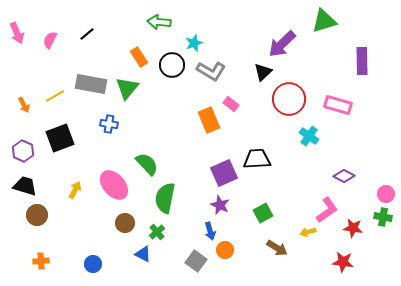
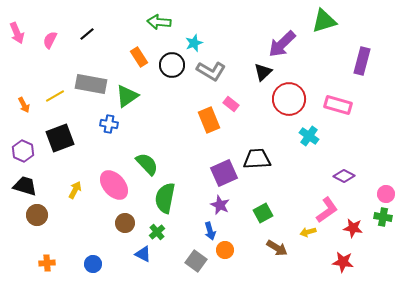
purple rectangle at (362, 61): rotated 16 degrees clockwise
green triangle at (127, 88): moved 8 px down; rotated 15 degrees clockwise
orange cross at (41, 261): moved 6 px right, 2 px down
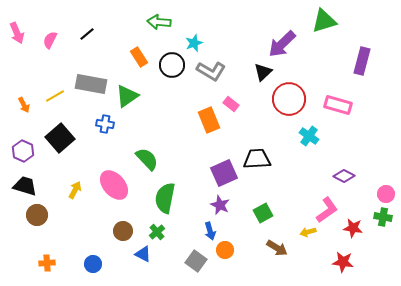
blue cross at (109, 124): moved 4 px left
black square at (60, 138): rotated 20 degrees counterclockwise
green semicircle at (147, 164): moved 5 px up
brown circle at (125, 223): moved 2 px left, 8 px down
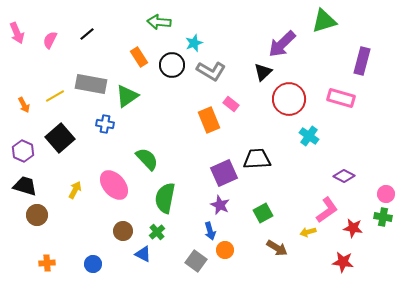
pink rectangle at (338, 105): moved 3 px right, 7 px up
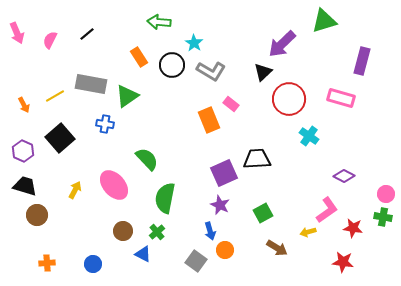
cyan star at (194, 43): rotated 18 degrees counterclockwise
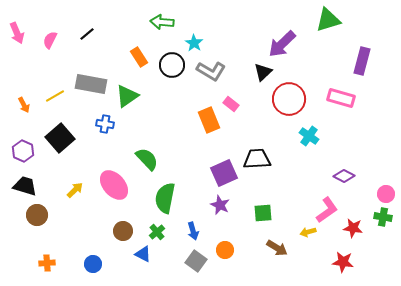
green triangle at (324, 21): moved 4 px right, 1 px up
green arrow at (159, 22): moved 3 px right
yellow arrow at (75, 190): rotated 18 degrees clockwise
green square at (263, 213): rotated 24 degrees clockwise
blue arrow at (210, 231): moved 17 px left
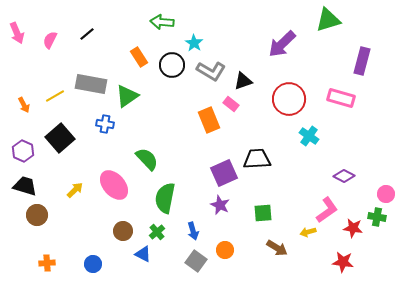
black triangle at (263, 72): moved 20 px left, 9 px down; rotated 24 degrees clockwise
green cross at (383, 217): moved 6 px left
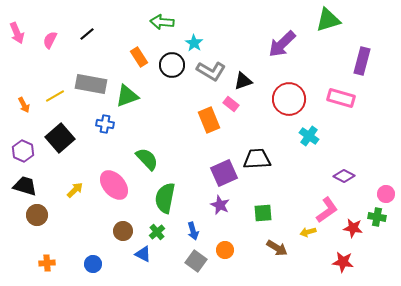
green triangle at (127, 96): rotated 15 degrees clockwise
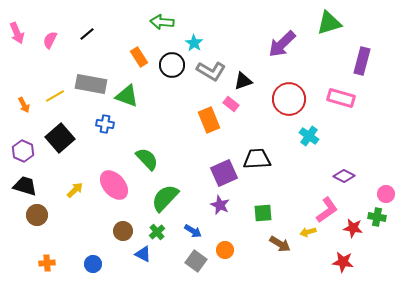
green triangle at (328, 20): moved 1 px right, 3 px down
green triangle at (127, 96): rotated 40 degrees clockwise
green semicircle at (165, 198): rotated 32 degrees clockwise
blue arrow at (193, 231): rotated 42 degrees counterclockwise
brown arrow at (277, 248): moved 3 px right, 4 px up
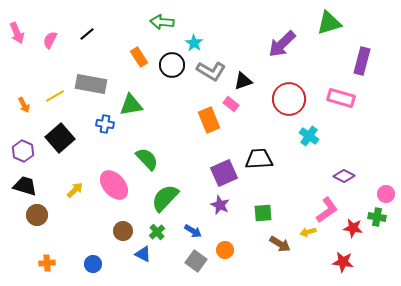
green triangle at (127, 96): moved 4 px right, 9 px down; rotated 30 degrees counterclockwise
black trapezoid at (257, 159): moved 2 px right
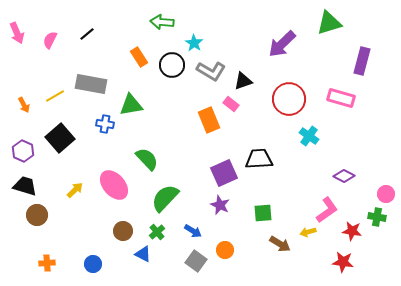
red star at (353, 228): moved 1 px left, 3 px down
